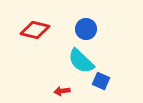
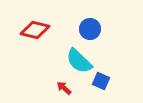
blue circle: moved 4 px right
cyan semicircle: moved 2 px left
red arrow: moved 2 px right, 3 px up; rotated 49 degrees clockwise
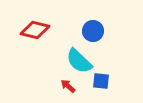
blue circle: moved 3 px right, 2 px down
blue square: rotated 18 degrees counterclockwise
red arrow: moved 4 px right, 2 px up
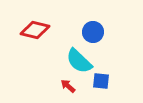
blue circle: moved 1 px down
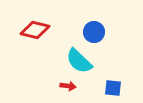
blue circle: moved 1 px right
blue square: moved 12 px right, 7 px down
red arrow: rotated 147 degrees clockwise
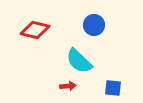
blue circle: moved 7 px up
red arrow: rotated 14 degrees counterclockwise
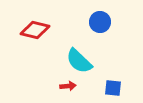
blue circle: moved 6 px right, 3 px up
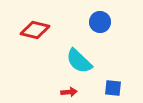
red arrow: moved 1 px right, 6 px down
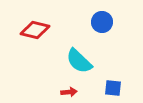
blue circle: moved 2 px right
